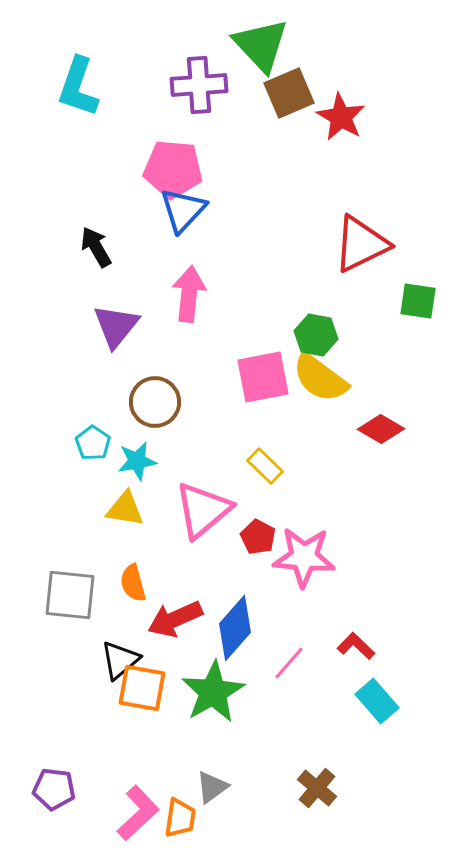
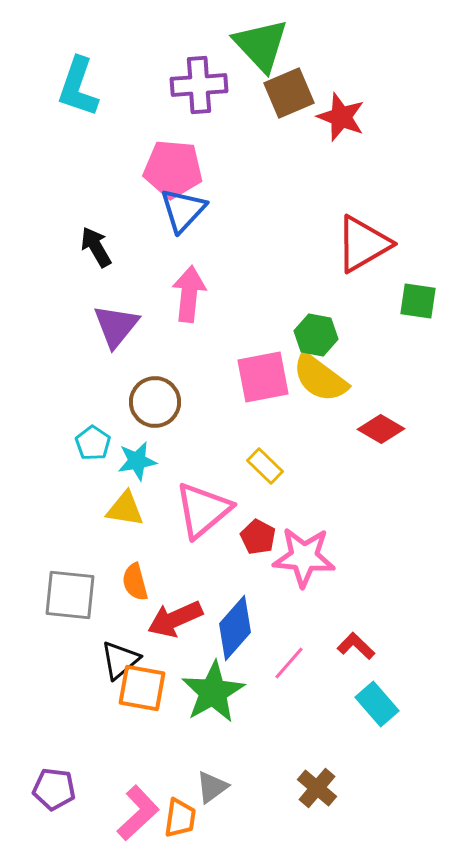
red star: rotated 9 degrees counterclockwise
red triangle: moved 2 px right; rotated 4 degrees counterclockwise
orange semicircle: moved 2 px right, 1 px up
cyan rectangle: moved 3 px down
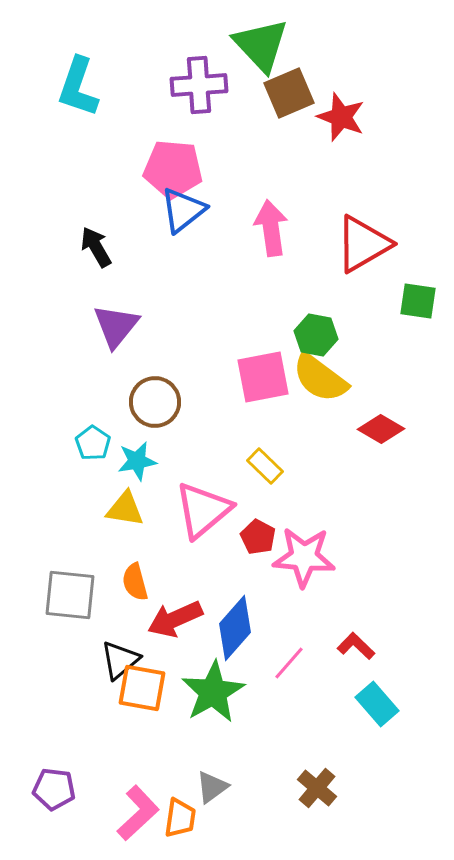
blue triangle: rotated 9 degrees clockwise
pink arrow: moved 82 px right, 66 px up; rotated 14 degrees counterclockwise
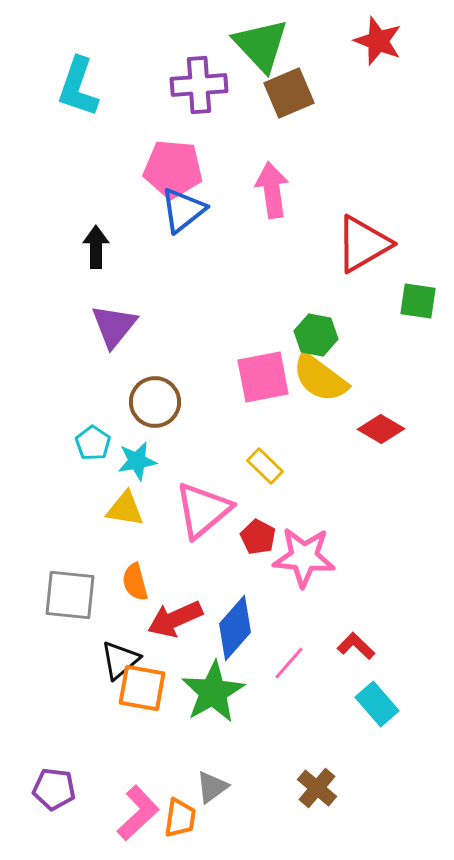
red star: moved 37 px right, 76 px up
pink arrow: moved 1 px right, 38 px up
black arrow: rotated 30 degrees clockwise
purple triangle: moved 2 px left
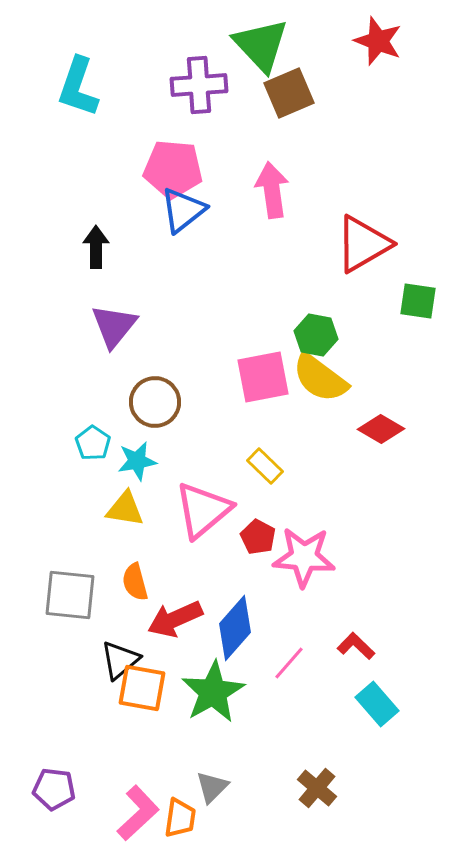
gray triangle: rotated 9 degrees counterclockwise
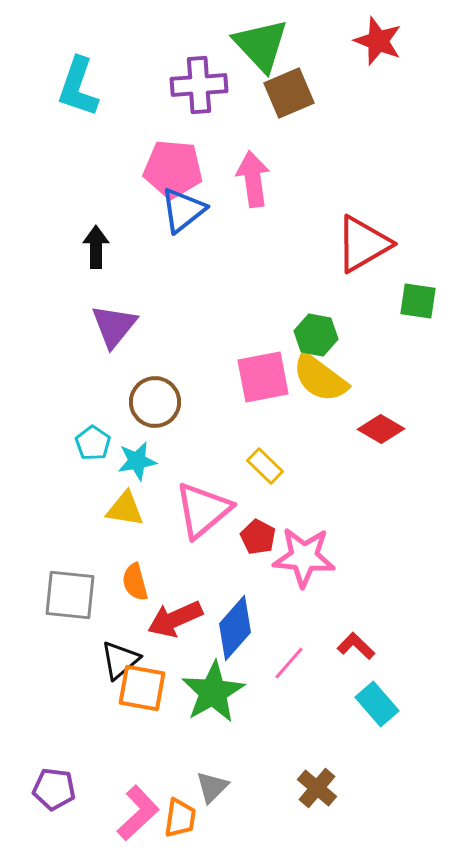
pink arrow: moved 19 px left, 11 px up
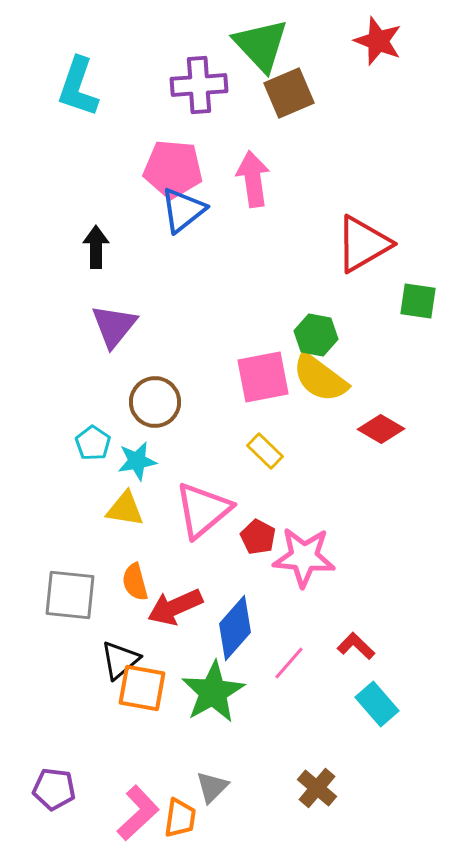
yellow rectangle: moved 15 px up
red arrow: moved 12 px up
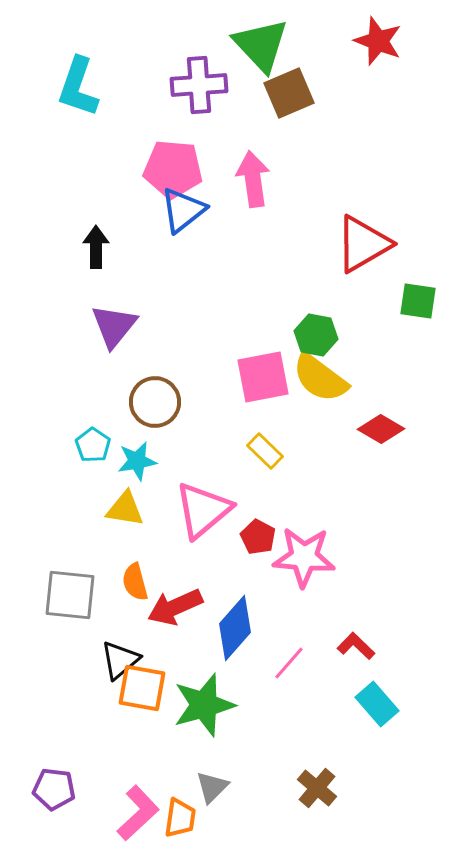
cyan pentagon: moved 2 px down
green star: moved 9 px left, 13 px down; rotated 14 degrees clockwise
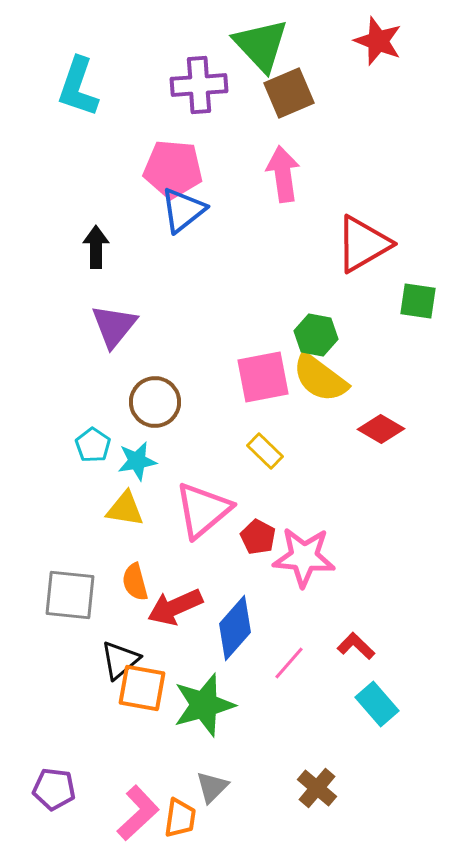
pink arrow: moved 30 px right, 5 px up
